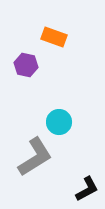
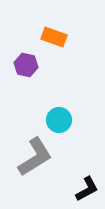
cyan circle: moved 2 px up
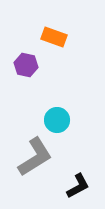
cyan circle: moved 2 px left
black L-shape: moved 9 px left, 3 px up
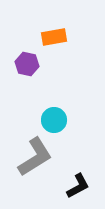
orange rectangle: rotated 30 degrees counterclockwise
purple hexagon: moved 1 px right, 1 px up
cyan circle: moved 3 px left
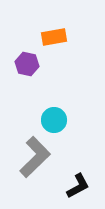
gray L-shape: rotated 12 degrees counterclockwise
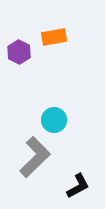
purple hexagon: moved 8 px left, 12 px up; rotated 15 degrees clockwise
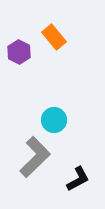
orange rectangle: rotated 60 degrees clockwise
black L-shape: moved 7 px up
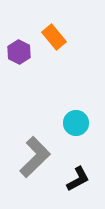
cyan circle: moved 22 px right, 3 px down
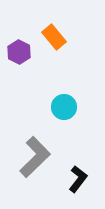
cyan circle: moved 12 px left, 16 px up
black L-shape: rotated 24 degrees counterclockwise
